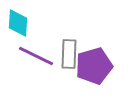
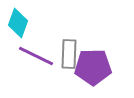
cyan diamond: rotated 16 degrees clockwise
purple pentagon: moved 1 px left, 1 px down; rotated 15 degrees clockwise
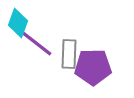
purple line: moved 13 px up; rotated 12 degrees clockwise
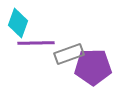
purple line: rotated 39 degrees counterclockwise
gray rectangle: rotated 68 degrees clockwise
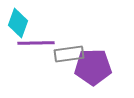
gray rectangle: rotated 12 degrees clockwise
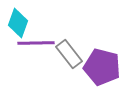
gray rectangle: rotated 60 degrees clockwise
purple pentagon: moved 9 px right; rotated 15 degrees clockwise
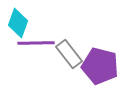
purple pentagon: moved 2 px left, 1 px up
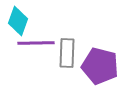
cyan diamond: moved 2 px up
gray rectangle: moved 2 px left, 1 px up; rotated 40 degrees clockwise
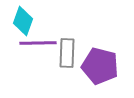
cyan diamond: moved 5 px right
purple line: moved 2 px right
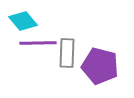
cyan diamond: rotated 60 degrees counterclockwise
